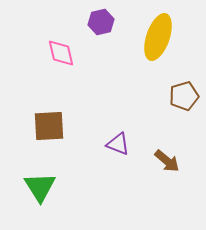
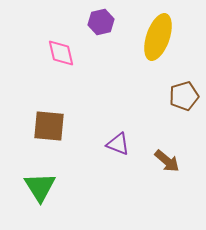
brown square: rotated 8 degrees clockwise
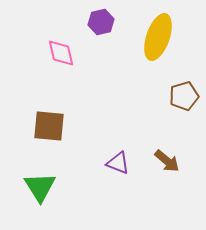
purple triangle: moved 19 px down
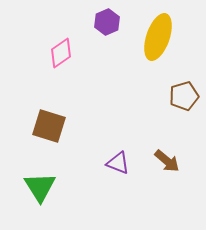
purple hexagon: moved 6 px right; rotated 10 degrees counterclockwise
pink diamond: rotated 68 degrees clockwise
brown square: rotated 12 degrees clockwise
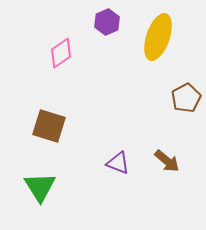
brown pentagon: moved 2 px right, 2 px down; rotated 12 degrees counterclockwise
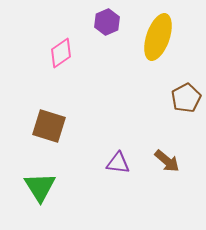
purple triangle: rotated 15 degrees counterclockwise
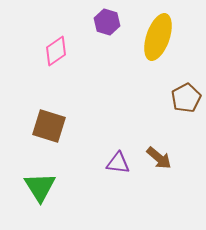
purple hexagon: rotated 20 degrees counterclockwise
pink diamond: moved 5 px left, 2 px up
brown arrow: moved 8 px left, 3 px up
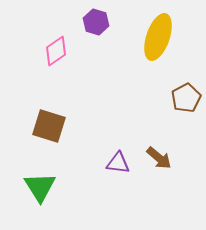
purple hexagon: moved 11 px left
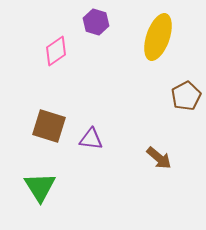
brown pentagon: moved 2 px up
purple triangle: moved 27 px left, 24 px up
